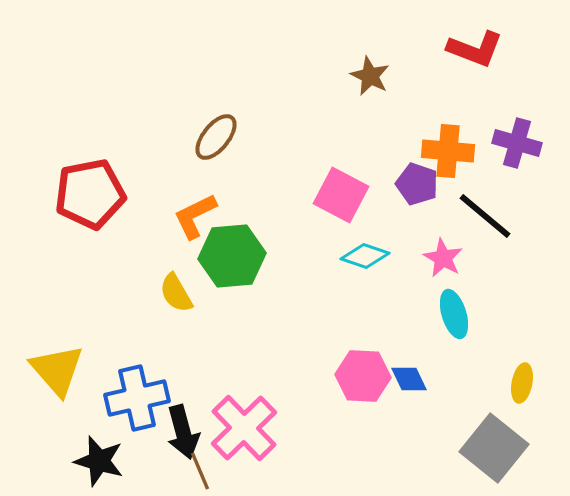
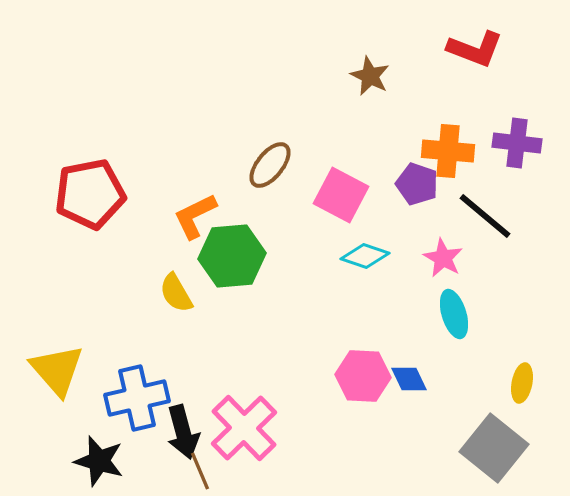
brown ellipse: moved 54 px right, 28 px down
purple cross: rotated 9 degrees counterclockwise
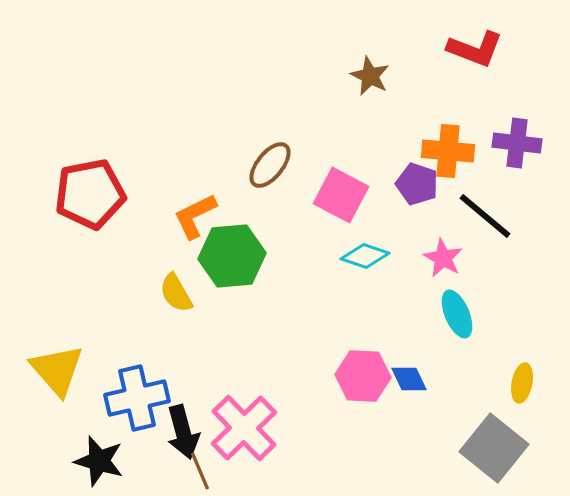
cyan ellipse: moved 3 px right; rotated 6 degrees counterclockwise
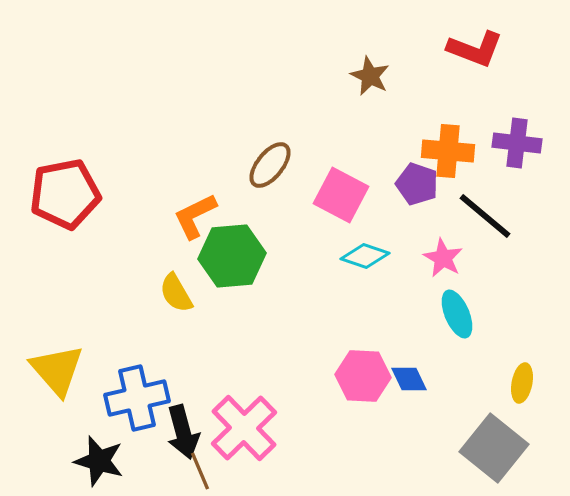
red pentagon: moved 25 px left
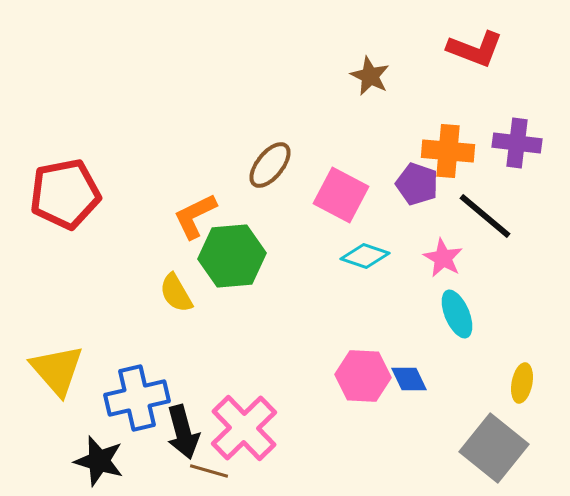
brown line: moved 9 px right; rotated 51 degrees counterclockwise
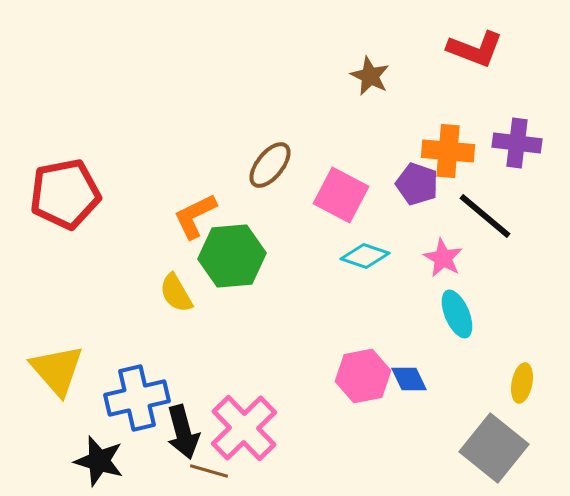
pink hexagon: rotated 14 degrees counterclockwise
